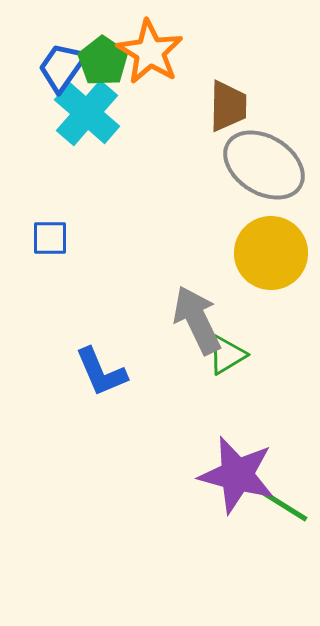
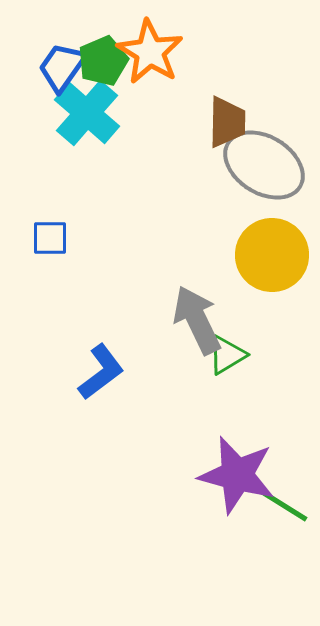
green pentagon: rotated 15 degrees clockwise
brown trapezoid: moved 1 px left, 16 px down
yellow circle: moved 1 px right, 2 px down
blue L-shape: rotated 104 degrees counterclockwise
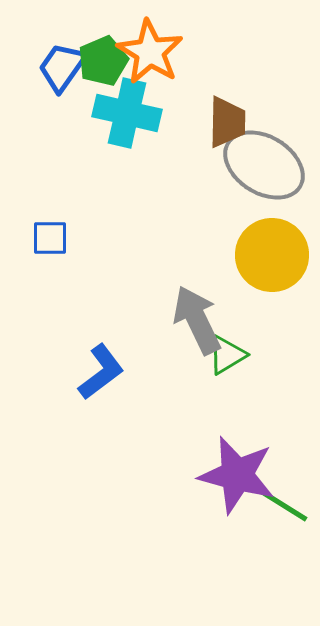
cyan cross: moved 40 px right; rotated 28 degrees counterclockwise
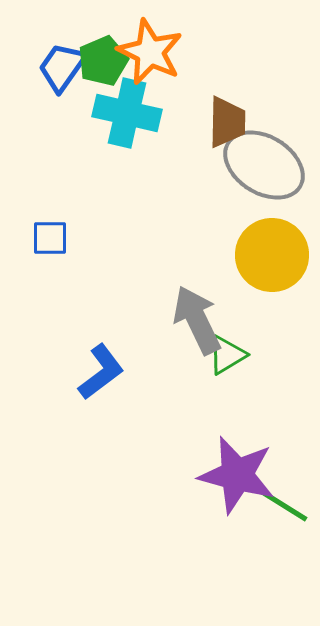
orange star: rotated 6 degrees counterclockwise
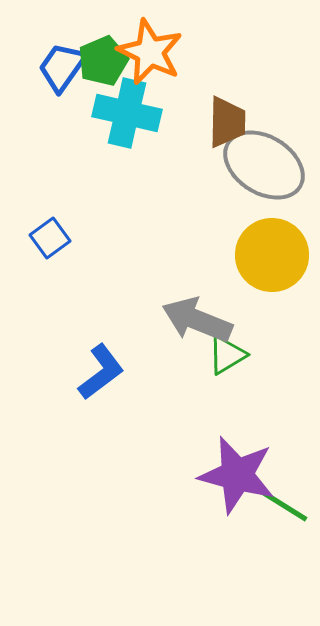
blue square: rotated 36 degrees counterclockwise
gray arrow: rotated 42 degrees counterclockwise
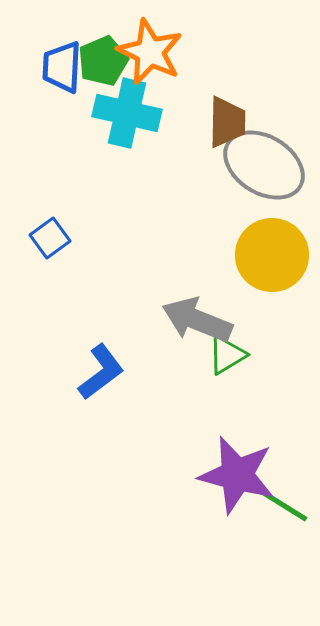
blue trapezoid: rotated 32 degrees counterclockwise
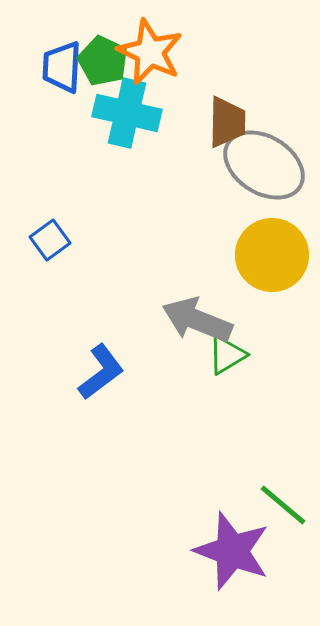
green pentagon: rotated 24 degrees counterclockwise
blue square: moved 2 px down
purple star: moved 5 px left, 76 px down; rotated 6 degrees clockwise
green line: rotated 8 degrees clockwise
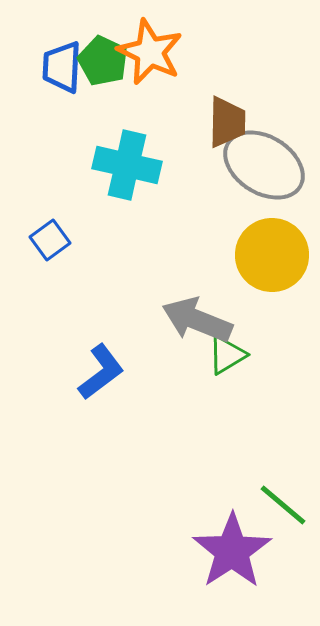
cyan cross: moved 52 px down
purple star: rotated 18 degrees clockwise
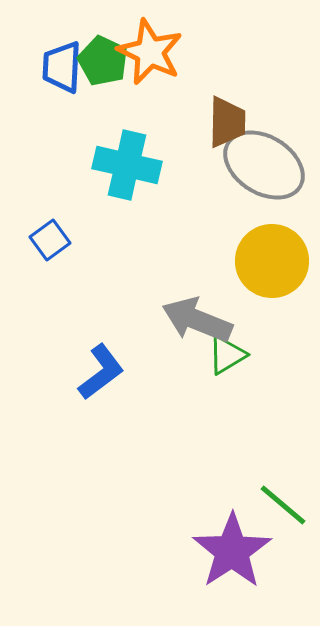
yellow circle: moved 6 px down
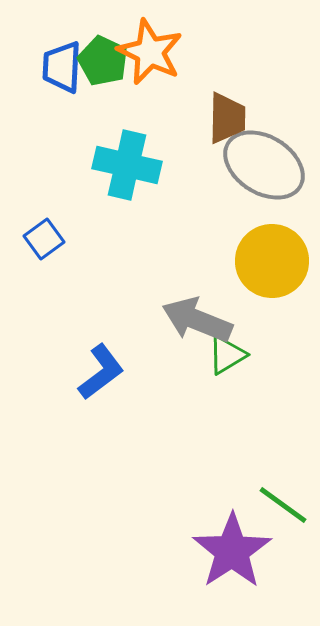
brown trapezoid: moved 4 px up
blue square: moved 6 px left, 1 px up
green line: rotated 4 degrees counterclockwise
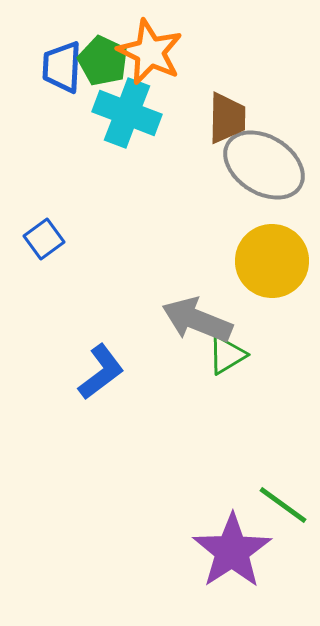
cyan cross: moved 52 px up; rotated 8 degrees clockwise
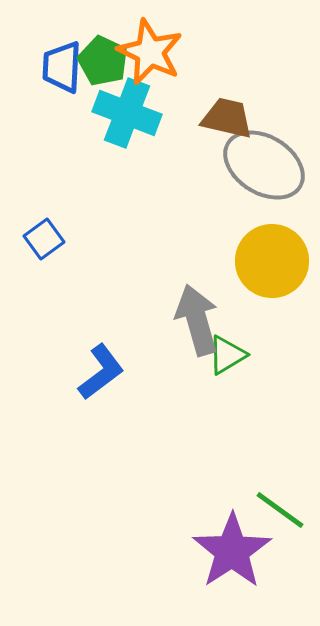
brown trapezoid: rotated 78 degrees counterclockwise
gray arrow: rotated 52 degrees clockwise
green line: moved 3 px left, 5 px down
